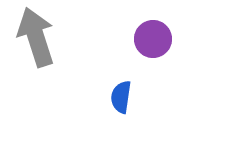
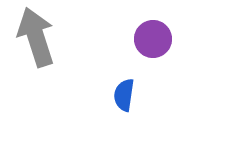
blue semicircle: moved 3 px right, 2 px up
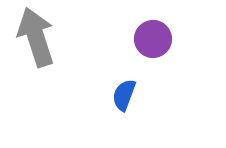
blue semicircle: rotated 12 degrees clockwise
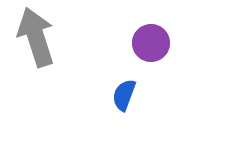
purple circle: moved 2 px left, 4 px down
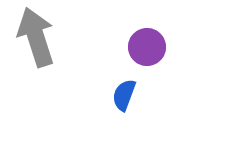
purple circle: moved 4 px left, 4 px down
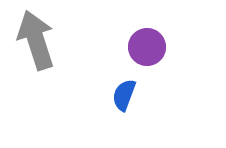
gray arrow: moved 3 px down
